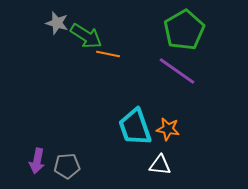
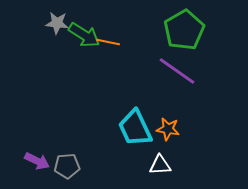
gray star: rotated 10 degrees counterclockwise
green arrow: moved 2 px left, 1 px up
orange line: moved 12 px up
cyan trapezoid: moved 1 px down; rotated 6 degrees counterclockwise
purple arrow: rotated 75 degrees counterclockwise
white triangle: rotated 10 degrees counterclockwise
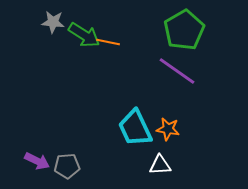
gray star: moved 4 px left, 1 px up
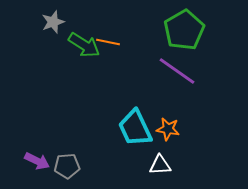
gray star: rotated 25 degrees counterclockwise
green arrow: moved 10 px down
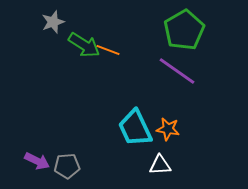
orange line: moved 8 px down; rotated 10 degrees clockwise
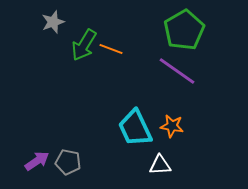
green arrow: rotated 88 degrees clockwise
orange line: moved 3 px right, 1 px up
orange star: moved 4 px right, 3 px up
purple arrow: rotated 60 degrees counterclockwise
gray pentagon: moved 1 px right, 4 px up; rotated 15 degrees clockwise
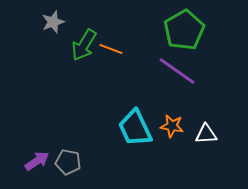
white triangle: moved 46 px right, 31 px up
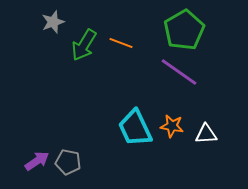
orange line: moved 10 px right, 6 px up
purple line: moved 2 px right, 1 px down
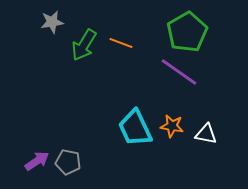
gray star: moved 1 px left; rotated 10 degrees clockwise
green pentagon: moved 3 px right, 2 px down
white triangle: rotated 15 degrees clockwise
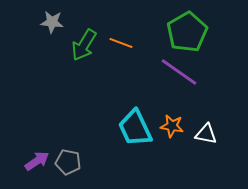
gray star: rotated 15 degrees clockwise
